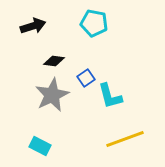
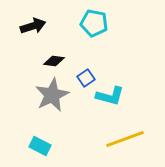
cyan L-shape: rotated 60 degrees counterclockwise
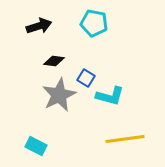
black arrow: moved 6 px right
blue square: rotated 24 degrees counterclockwise
gray star: moved 7 px right
yellow line: rotated 12 degrees clockwise
cyan rectangle: moved 4 px left
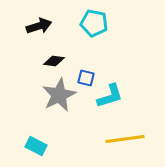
blue square: rotated 18 degrees counterclockwise
cyan L-shape: rotated 32 degrees counterclockwise
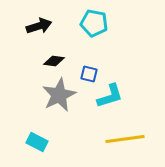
blue square: moved 3 px right, 4 px up
cyan rectangle: moved 1 px right, 4 px up
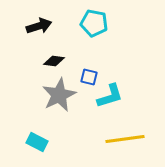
blue square: moved 3 px down
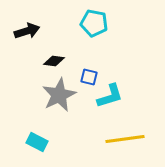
black arrow: moved 12 px left, 5 px down
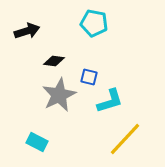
cyan L-shape: moved 5 px down
yellow line: rotated 39 degrees counterclockwise
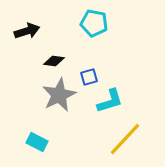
blue square: rotated 30 degrees counterclockwise
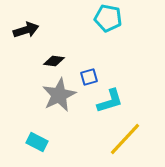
cyan pentagon: moved 14 px right, 5 px up
black arrow: moved 1 px left, 1 px up
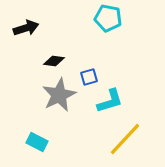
black arrow: moved 2 px up
